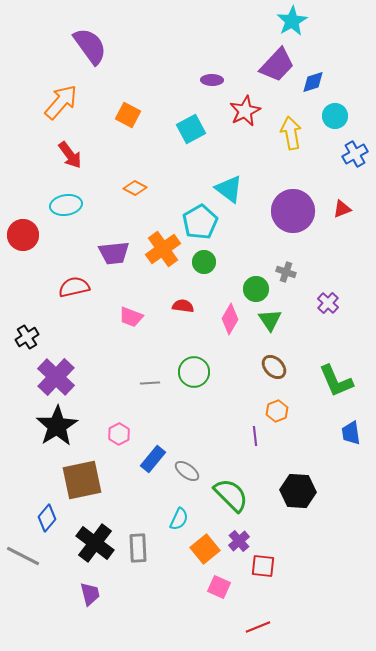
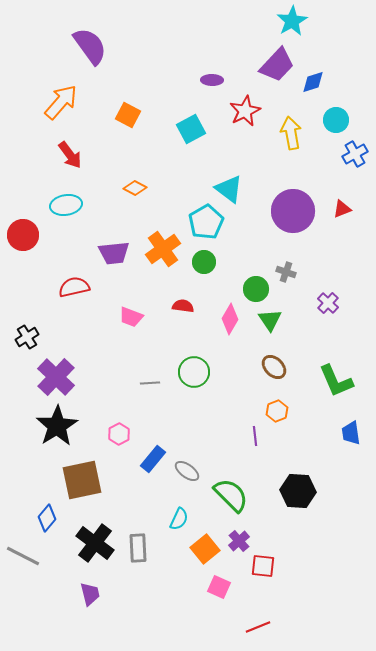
cyan circle at (335, 116): moved 1 px right, 4 px down
cyan pentagon at (200, 222): moved 6 px right
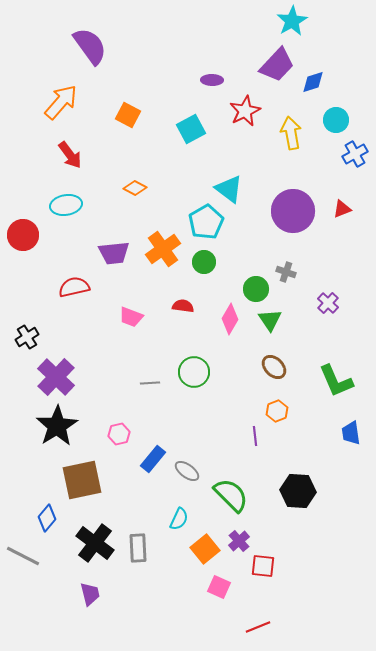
pink hexagon at (119, 434): rotated 15 degrees clockwise
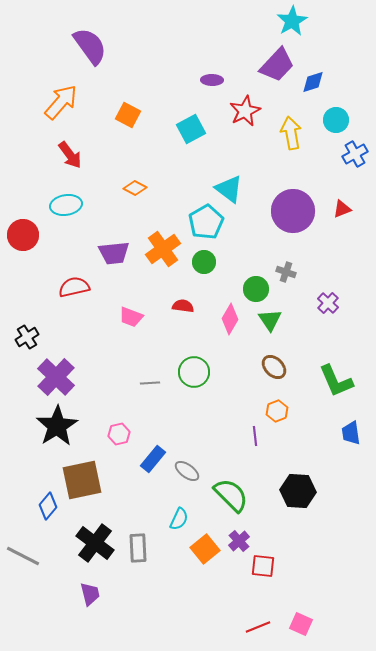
blue diamond at (47, 518): moved 1 px right, 12 px up
pink square at (219, 587): moved 82 px right, 37 px down
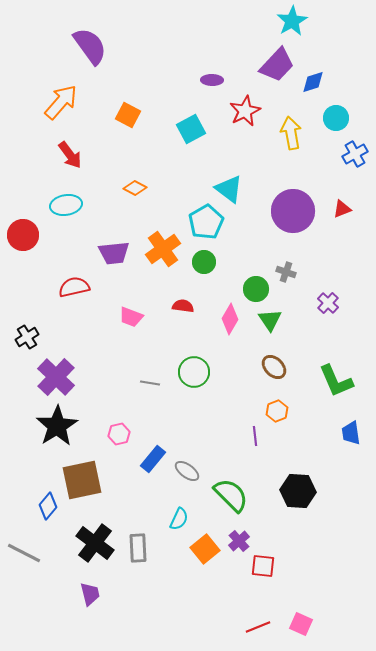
cyan circle at (336, 120): moved 2 px up
gray line at (150, 383): rotated 12 degrees clockwise
gray line at (23, 556): moved 1 px right, 3 px up
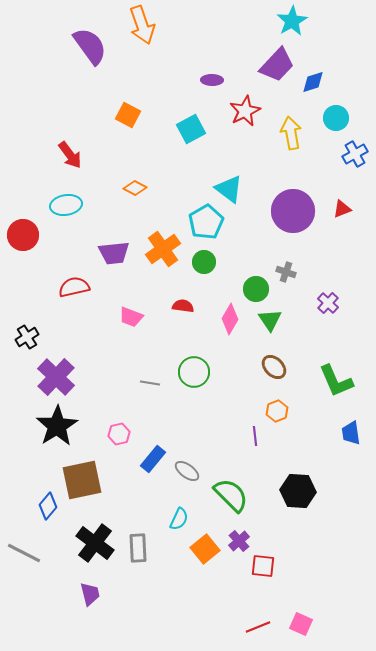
orange arrow at (61, 102): moved 81 px right, 77 px up; rotated 120 degrees clockwise
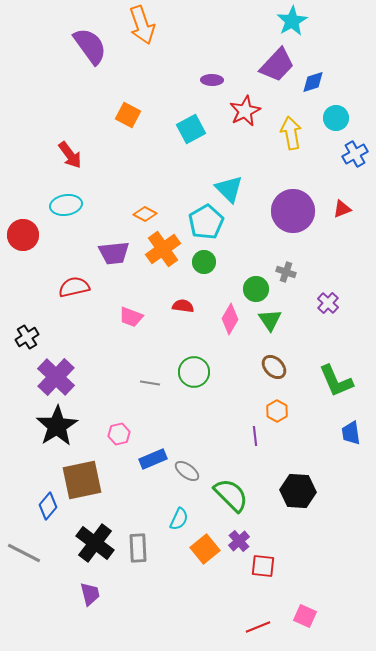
orange diamond at (135, 188): moved 10 px right, 26 px down
cyan triangle at (229, 189): rotated 8 degrees clockwise
orange hexagon at (277, 411): rotated 10 degrees counterclockwise
blue rectangle at (153, 459): rotated 28 degrees clockwise
pink square at (301, 624): moved 4 px right, 8 px up
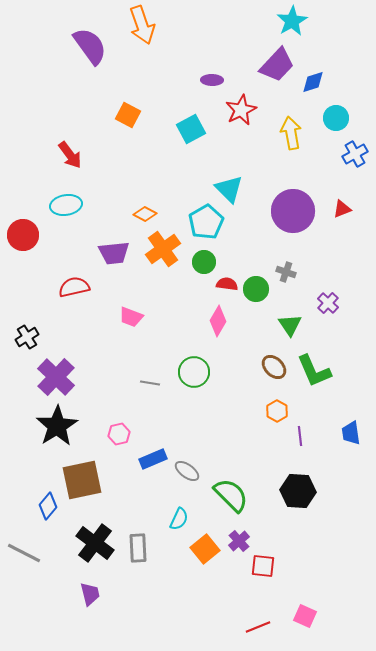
red star at (245, 111): moved 4 px left, 1 px up
red semicircle at (183, 306): moved 44 px right, 22 px up
pink diamond at (230, 319): moved 12 px left, 2 px down
green triangle at (270, 320): moved 20 px right, 5 px down
green L-shape at (336, 381): moved 22 px left, 10 px up
purple line at (255, 436): moved 45 px right
